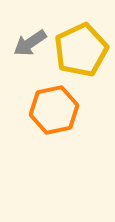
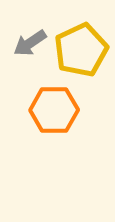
orange hexagon: rotated 12 degrees clockwise
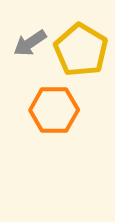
yellow pentagon: rotated 16 degrees counterclockwise
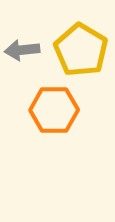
gray arrow: moved 8 px left, 7 px down; rotated 28 degrees clockwise
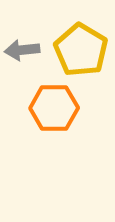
orange hexagon: moved 2 px up
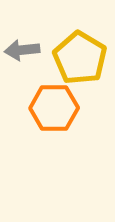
yellow pentagon: moved 1 px left, 8 px down
